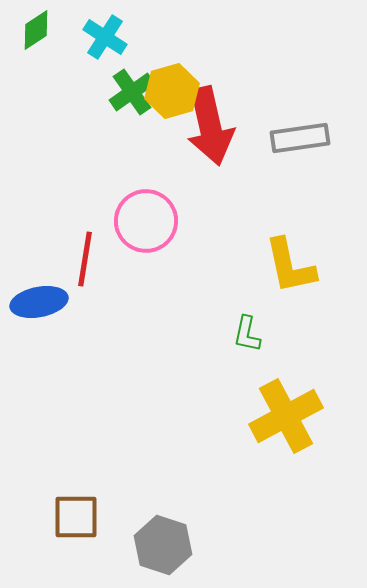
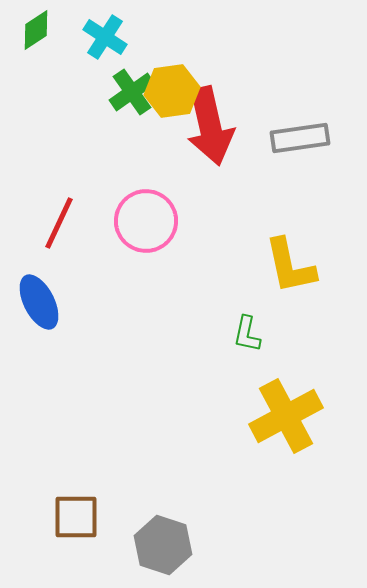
yellow hexagon: rotated 8 degrees clockwise
red line: moved 26 px left, 36 px up; rotated 16 degrees clockwise
blue ellipse: rotated 74 degrees clockwise
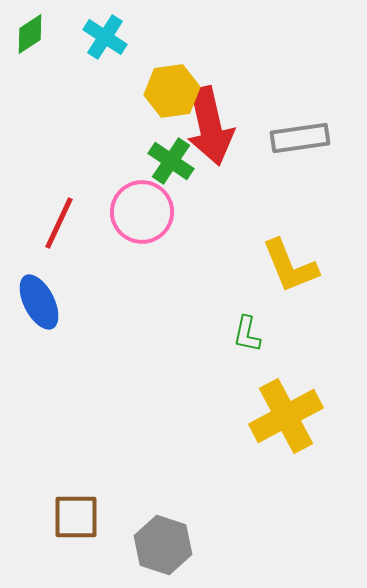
green diamond: moved 6 px left, 4 px down
green cross: moved 39 px right, 69 px down; rotated 21 degrees counterclockwise
pink circle: moved 4 px left, 9 px up
yellow L-shape: rotated 10 degrees counterclockwise
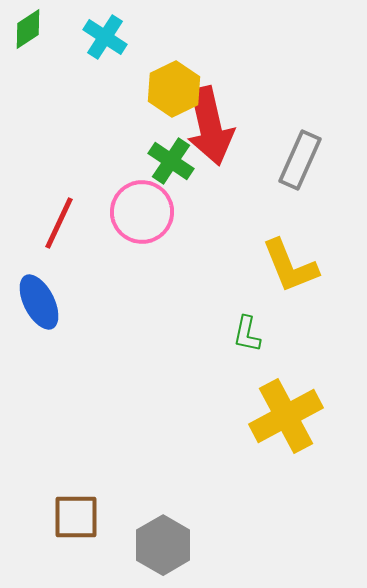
green diamond: moved 2 px left, 5 px up
yellow hexagon: moved 2 px right, 2 px up; rotated 18 degrees counterclockwise
gray rectangle: moved 22 px down; rotated 58 degrees counterclockwise
gray hexagon: rotated 12 degrees clockwise
